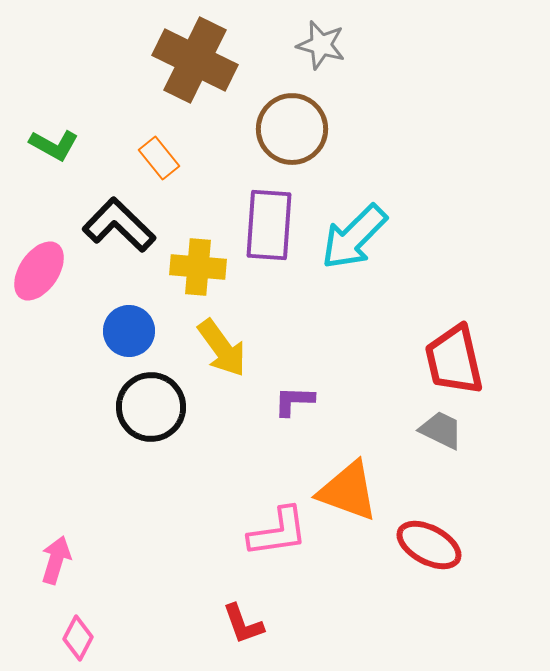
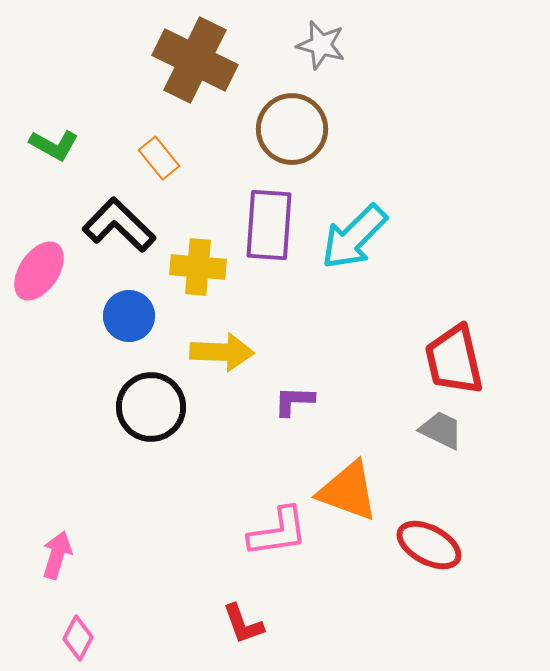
blue circle: moved 15 px up
yellow arrow: moved 4 px down; rotated 52 degrees counterclockwise
pink arrow: moved 1 px right, 5 px up
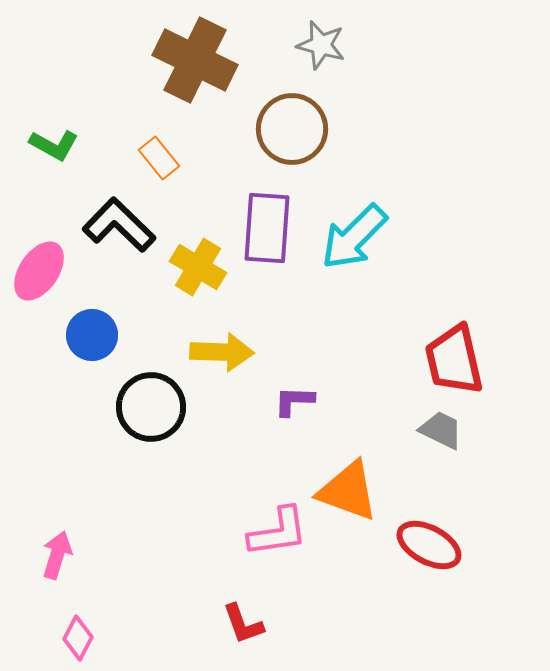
purple rectangle: moved 2 px left, 3 px down
yellow cross: rotated 26 degrees clockwise
blue circle: moved 37 px left, 19 px down
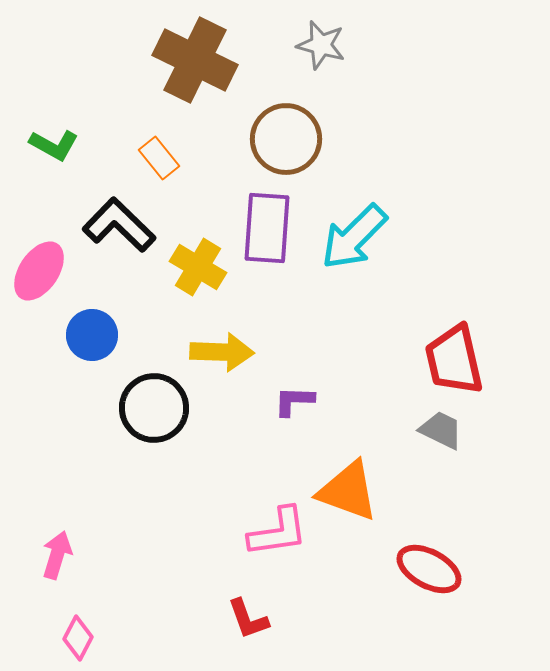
brown circle: moved 6 px left, 10 px down
black circle: moved 3 px right, 1 px down
red ellipse: moved 24 px down
red L-shape: moved 5 px right, 5 px up
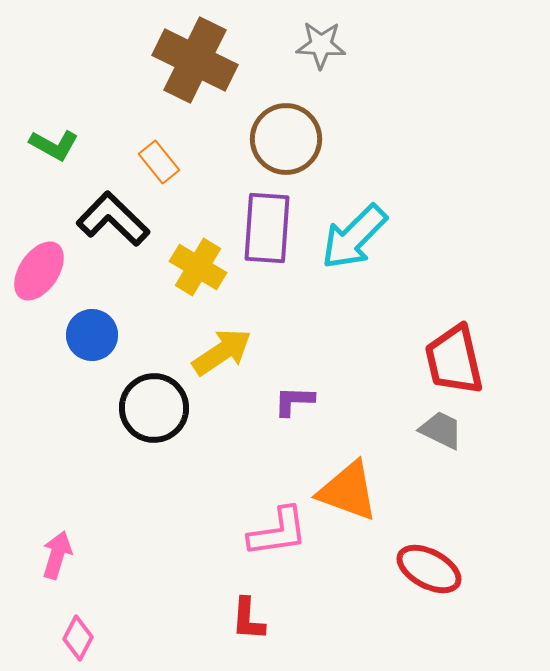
gray star: rotated 12 degrees counterclockwise
orange rectangle: moved 4 px down
black L-shape: moved 6 px left, 6 px up
yellow arrow: rotated 36 degrees counterclockwise
red L-shape: rotated 24 degrees clockwise
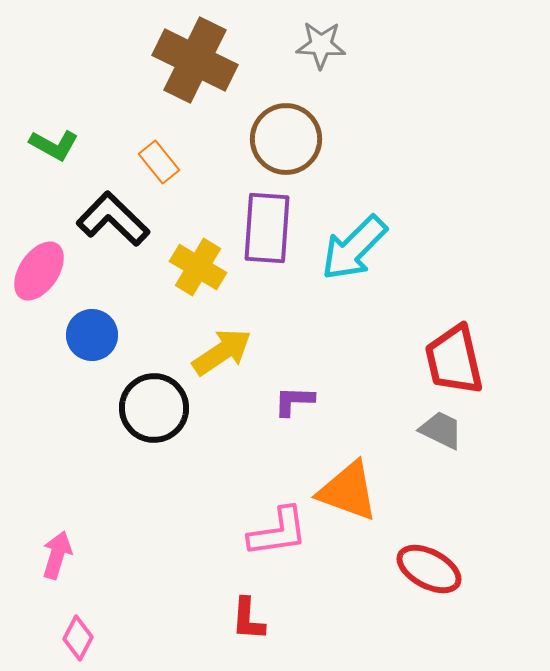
cyan arrow: moved 11 px down
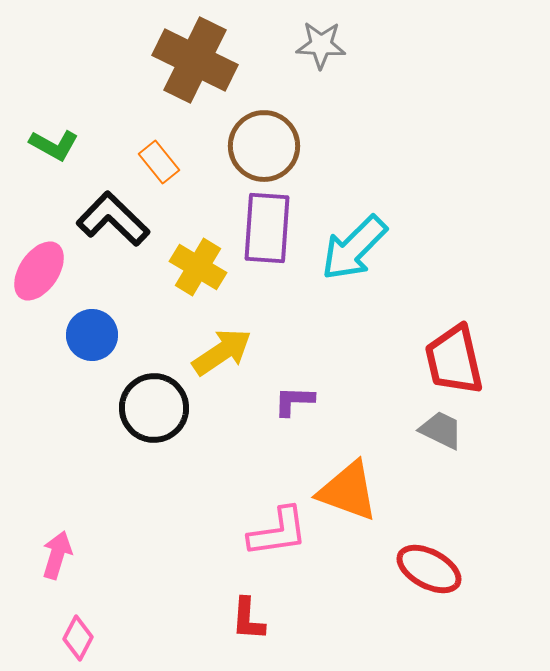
brown circle: moved 22 px left, 7 px down
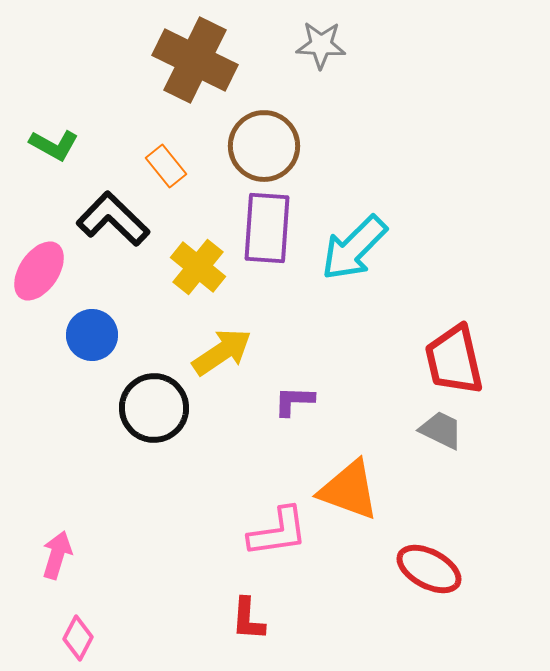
orange rectangle: moved 7 px right, 4 px down
yellow cross: rotated 8 degrees clockwise
orange triangle: moved 1 px right, 1 px up
